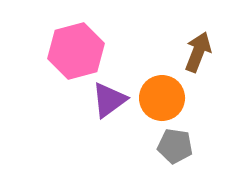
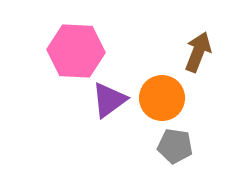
pink hexagon: rotated 18 degrees clockwise
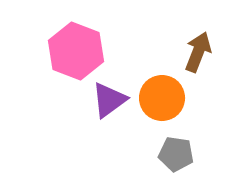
pink hexagon: rotated 18 degrees clockwise
gray pentagon: moved 1 px right, 8 px down
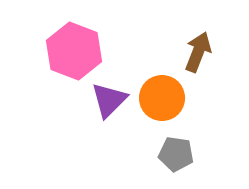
pink hexagon: moved 2 px left
purple triangle: rotated 9 degrees counterclockwise
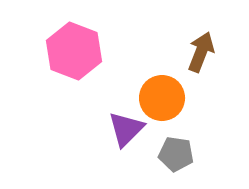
brown arrow: moved 3 px right
purple triangle: moved 17 px right, 29 px down
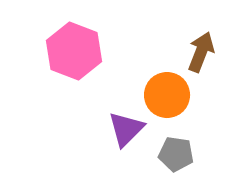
orange circle: moved 5 px right, 3 px up
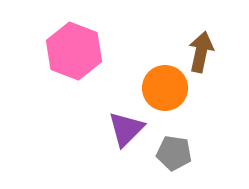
brown arrow: rotated 9 degrees counterclockwise
orange circle: moved 2 px left, 7 px up
gray pentagon: moved 2 px left, 1 px up
